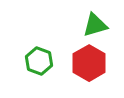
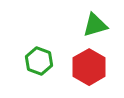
red hexagon: moved 4 px down
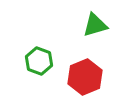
red hexagon: moved 4 px left, 10 px down; rotated 8 degrees clockwise
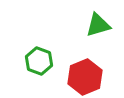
green triangle: moved 3 px right
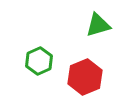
green hexagon: rotated 16 degrees clockwise
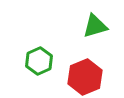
green triangle: moved 3 px left, 1 px down
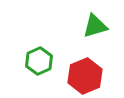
red hexagon: moved 1 px up
